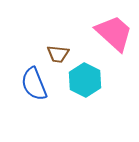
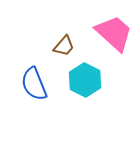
brown trapezoid: moved 6 px right, 8 px up; rotated 55 degrees counterclockwise
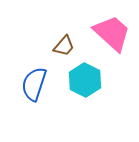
pink trapezoid: moved 2 px left
blue semicircle: rotated 40 degrees clockwise
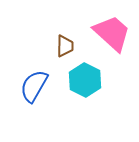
brown trapezoid: moved 1 px right; rotated 40 degrees counterclockwise
blue semicircle: moved 2 px down; rotated 12 degrees clockwise
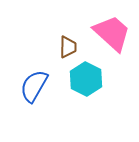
brown trapezoid: moved 3 px right, 1 px down
cyan hexagon: moved 1 px right, 1 px up
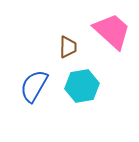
pink trapezoid: moved 2 px up
cyan hexagon: moved 4 px left, 7 px down; rotated 24 degrees clockwise
